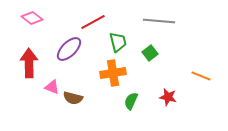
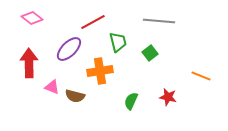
orange cross: moved 13 px left, 2 px up
brown semicircle: moved 2 px right, 2 px up
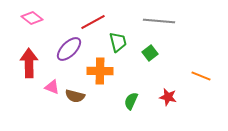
orange cross: rotated 10 degrees clockwise
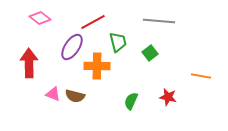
pink diamond: moved 8 px right
purple ellipse: moved 3 px right, 2 px up; rotated 12 degrees counterclockwise
orange cross: moved 3 px left, 5 px up
orange line: rotated 12 degrees counterclockwise
pink triangle: moved 1 px right, 7 px down
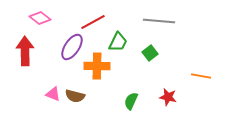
green trapezoid: rotated 40 degrees clockwise
red arrow: moved 4 px left, 12 px up
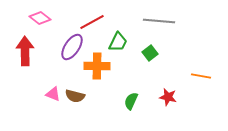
red line: moved 1 px left
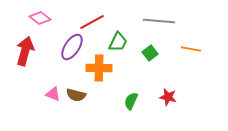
red arrow: rotated 16 degrees clockwise
orange cross: moved 2 px right, 2 px down
orange line: moved 10 px left, 27 px up
brown semicircle: moved 1 px right, 1 px up
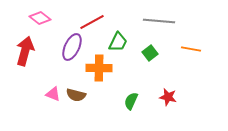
purple ellipse: rotated 8 degrees counterclockwise
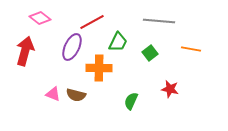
red star: moved 2 px right, 8 px up
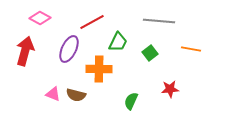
pink diamond: rotated 10 degrees counterclockwise
purple ellipse: moved 3 px left, 2 px down
orange cross: moved 1 px down
red star: rotated 18 degrees counterclockwise
